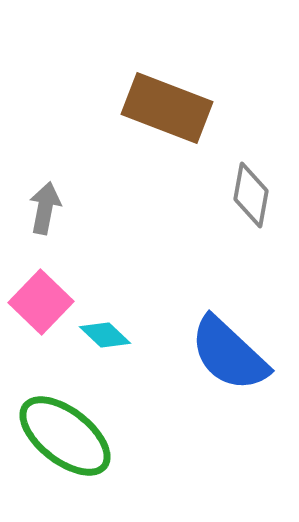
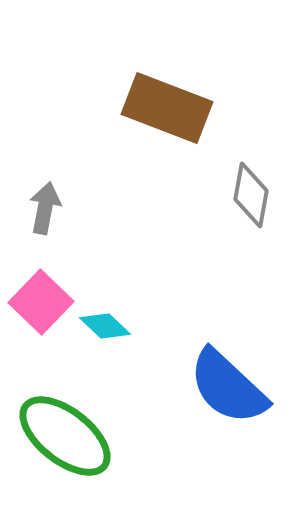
cyan diamond: moved 9 px up
blue semicircle: moved 1 px left, 33 px down
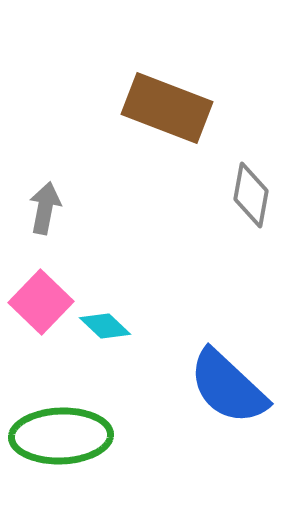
green ellipse: moved 4 px left; rotated 40 degrees counterclockwise
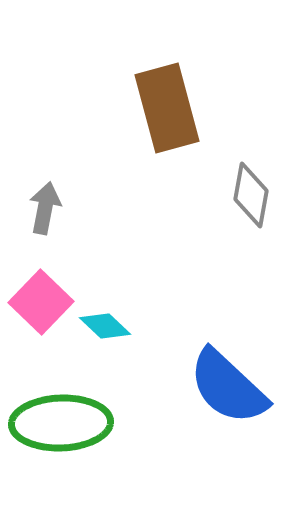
brown rectangle: rotated 54 degrees clockwise
green ellipse: moved 13 px up
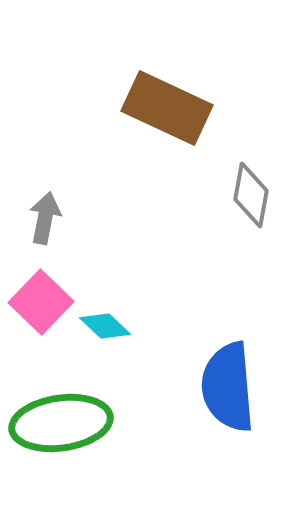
brown rectangle: rotated 50 degrees counterclockwise
gray arrow: moved 10 px down
blue semicircle: rotated 42 degrees clockwise
green ellipse: rotated 6 degrees counterclockwise
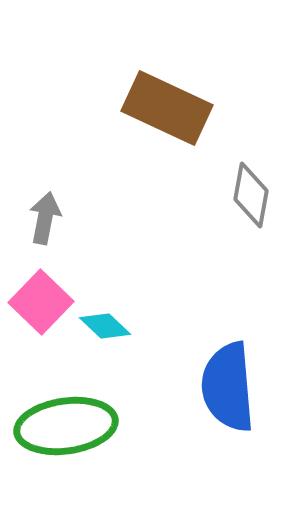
green ellipse: moved 5 px right, 3 px down
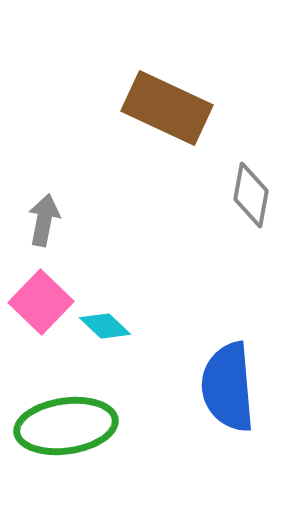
gray arrow: moved 1 px left, 2 px down
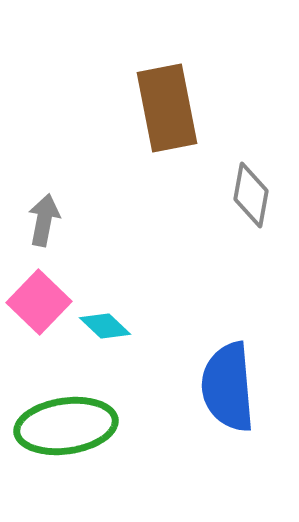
brown rectangle: rotated 54 degrees clockwise
pink square: moved 2 px left
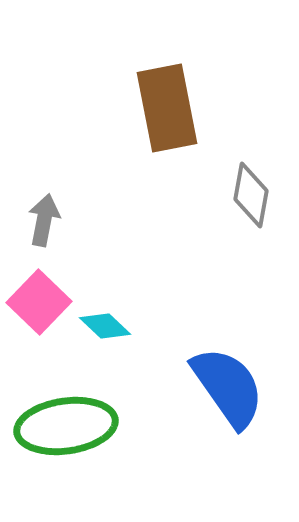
blue semicircle: rotated 150 degrees clockwise
